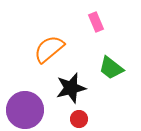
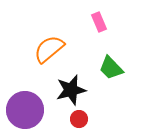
pink rectangle: moved 3 px right
green trapezoid: rotated 8 degrees clockwise
black star: moved 2 px down
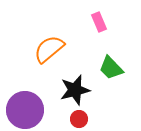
black star: moved 4 px right
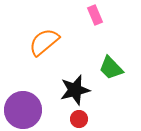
pink rectangle: moved 4 px left, 7 px up
orange semicircle: moved 5 px left, 7 px up
purple circle: moved 2 px left
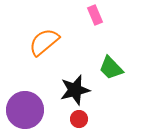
purple circle: moved 2 px right
